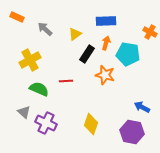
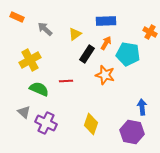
orange arrow: rotated 16 degrees clockwise
blue arrow: rotated 56 degrees clockwise
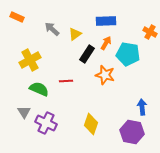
gray arrow: moved 7 px right
gray triangle: rotated 16 degrees clockwise
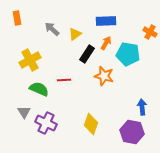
orange rectangle: moved 1 px down; rotated 56 degrees clockwise
orange star: moved 1 px left, 1 px down
red line: moved 2 px left, 1 px up
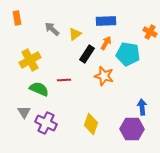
purple hexagon: moved 3 px up; rotated 10 degrees counterclockwise
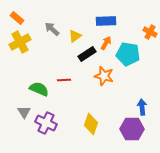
orange rectangle: rotated 40 degrees counterclockwise
yellow triangle: moved 2 px down
black rectangle: rotated 24 degrees clockwise
yellow cross: moved 10 px left, 18 px up
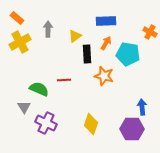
gray arrow: moved 4 px left; rotated 49 degrees clockwise
black rectangle: rotated 60 degrees counterclockwise
gray triangle: moved 5 px up
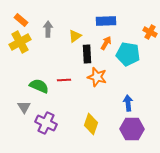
orange rectangle: moved 4 px right, 2 px down
orange star: moved 7 px left, 1 px down
green semicircle: moved 3 px up
blue arrow: moved 14 px left, 4 px up
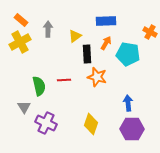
green semicircle: rotated 54 degrees clockwise
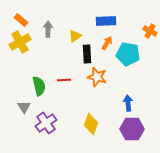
orange cross: moved 1 px up
orange arrow: moved 1 px right
purple cross: rotated 30 degrees clockwise
